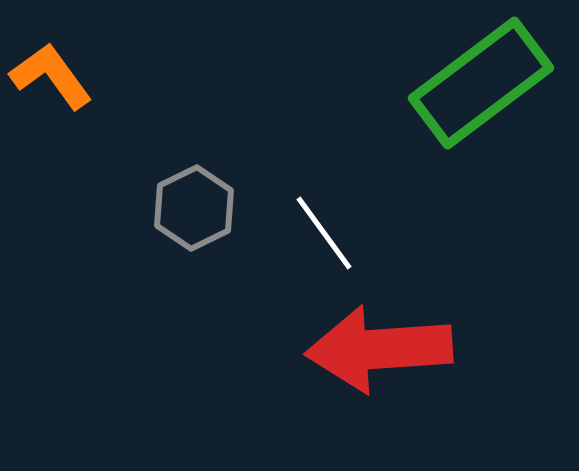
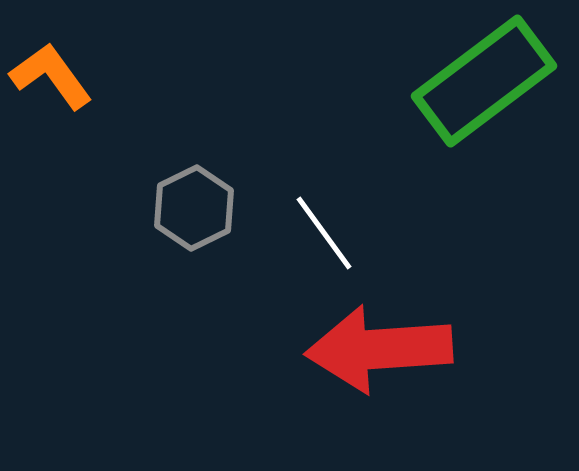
green rectangle: moved 3 px right, 2 px up
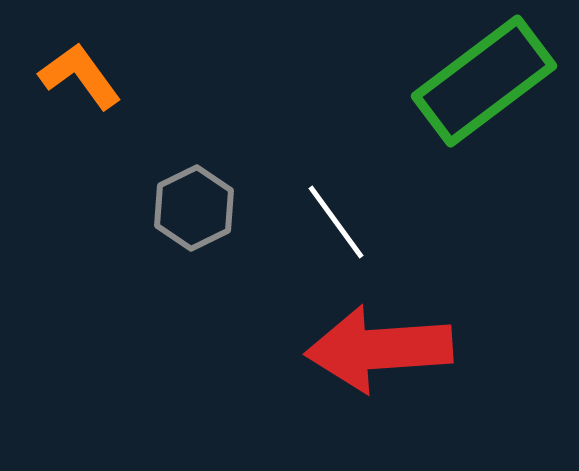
orange L-shape: moved 29 px right
white line: moved 12 px right, 11 px up
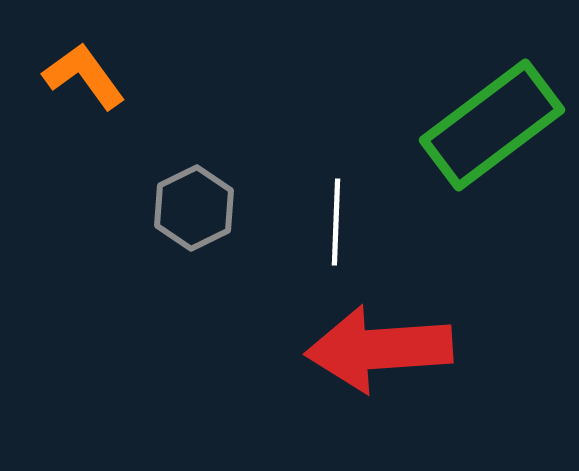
orange L-shape: moved 4 px right
green rectangle: moved 8 px right, 44 px down
white line: rotated 38 degrees clockwise
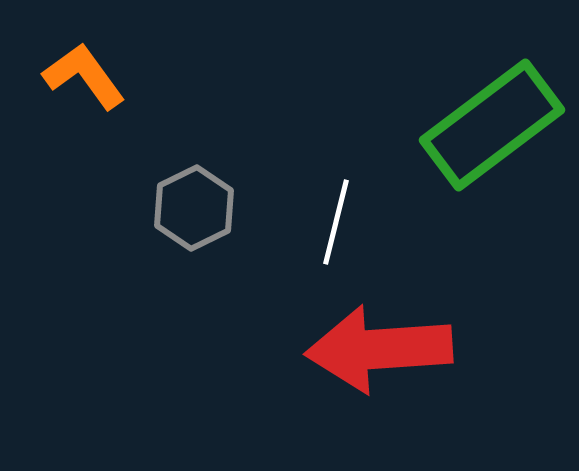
white line: rotated 12 degrees clockwise
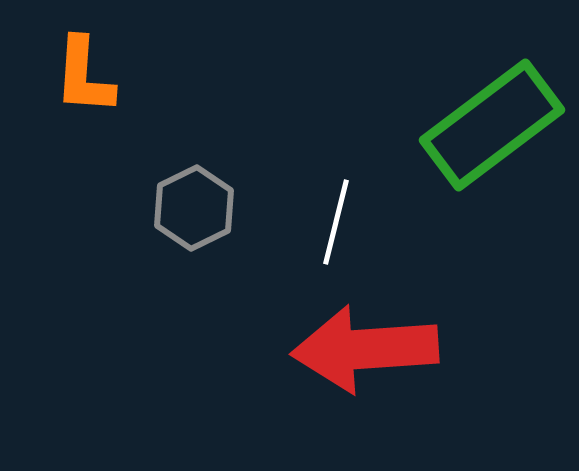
orange L-shape: rotated 140 degrees counterclockwise
red arrow: moved 14 px left
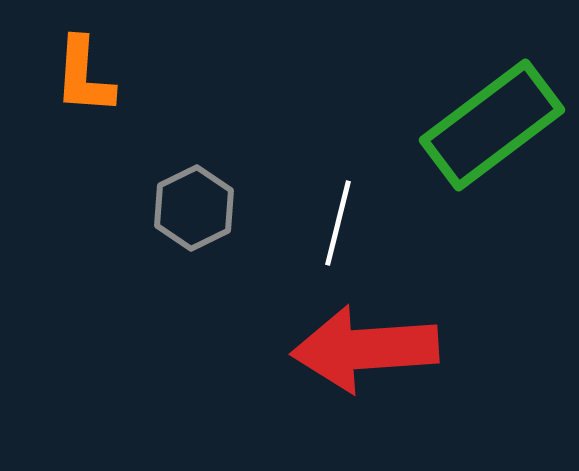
white line: moved 2 px right, 1 px down
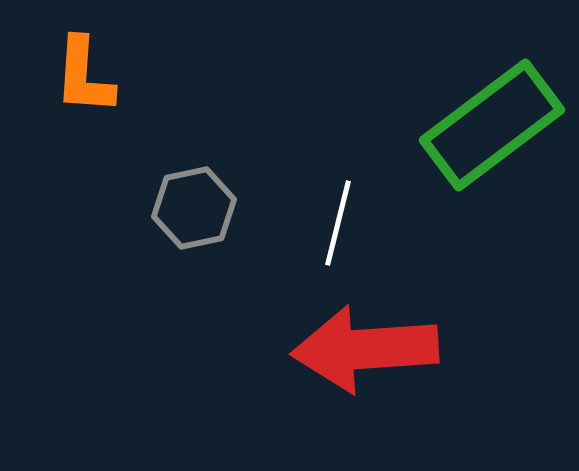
gray hexagon: rotated 14 degrees clockwise
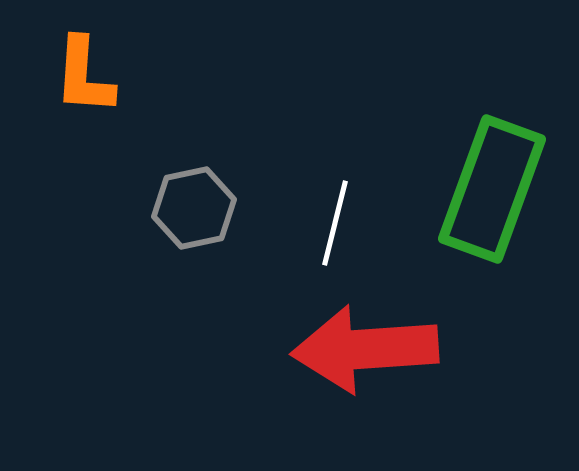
green rectangle: moved 64 px down; rotated 33 degrees counterclockwise
white line: moved 3 px left
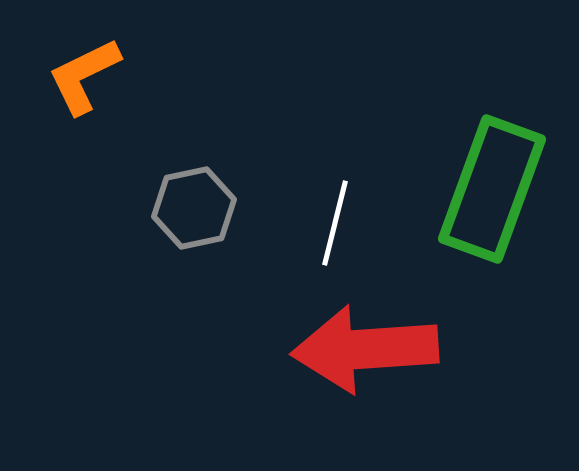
orange L-shape: rotated 60 degrees clockwise
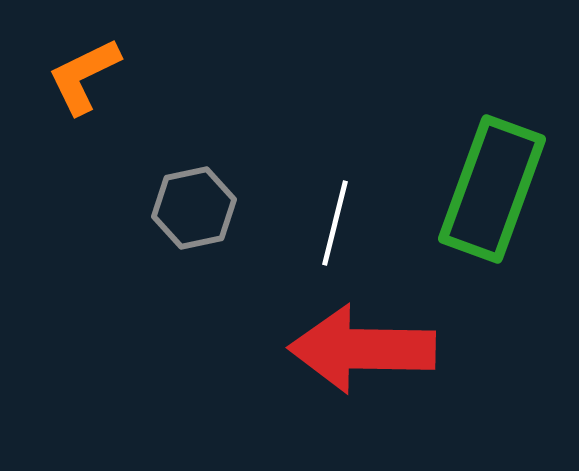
red arrow: moved 3 px left; rotated 5 degrees clockwise
